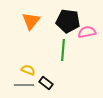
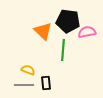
orange triangle: moved 12 px right, 10 px down; rotated 24 degrees counterclockwise
black rectangle: rotated 48 degrees clockwise
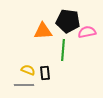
orange triangle: rotated 48 degrees counterclockwise
black rectangle: moved 1 px left, 10 px up
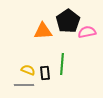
black pentagon: rotated 30 degrees clockwise
green line: moved 1 px left, 14 px down
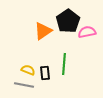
orange triangle: rotated 30 degrees counterclockwise
green line: moved 2 px right
gray line: rotated 12 degrees clockwise
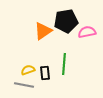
black pentagon: moved 2 px left; rotated 25 degrees clockwise
yellow semicircle: rotated 40 degrees counterclockwise
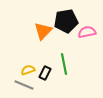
orange triangle: rotated 12 degrees counterclockwise
green line: rotated 15 degrees counterclockwise
black rectangle: rotated 32 degrees clockwise
gray line: rotated 12 degrees clockwise
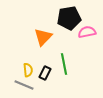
black pentagon: moved 3 px right, 3 px up
orange triangle: moved 6 px down
yellow semicircle: rotated 104 degrees clockwise
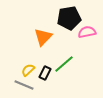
green line: rotated 60 degrees clockwise
yellow semicircle: rotated 128 degrees counterclockwise
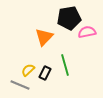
orange triangle: moved 1 px right
green line: moved 1 px right, 1 px down; rotated 65 degrees counterclockwise
gray line: moved 4 px left
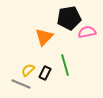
gray line: moved 1 px right, 1 px up
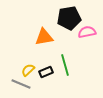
orange triangle: rotated 36 degrees clockwise
black rectangle: moved 1 px right, 1 px up; rotated 40 degrees clockwise
